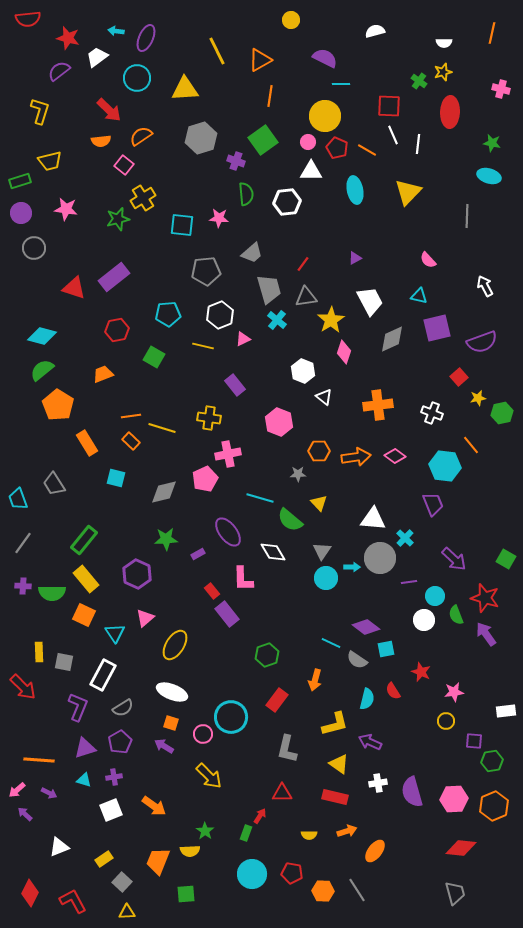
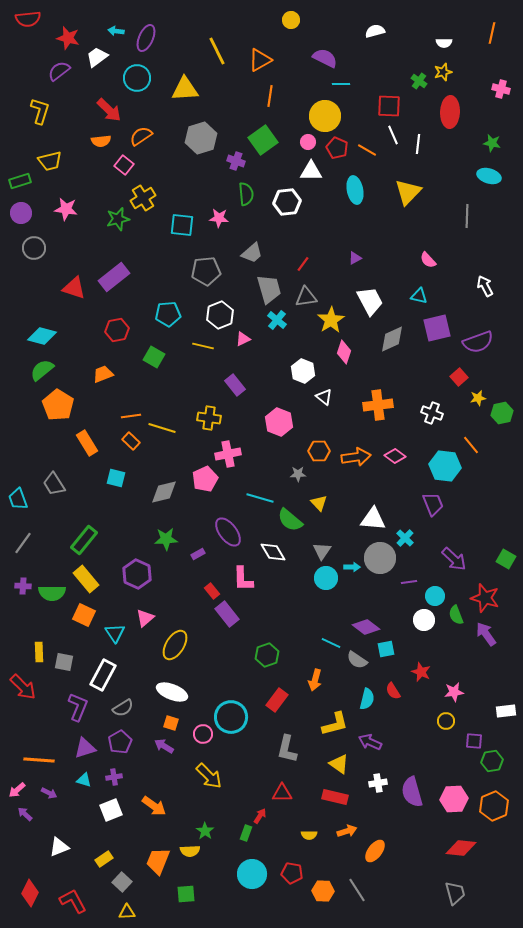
purple semicircle at (482, 342): moved 4 px left
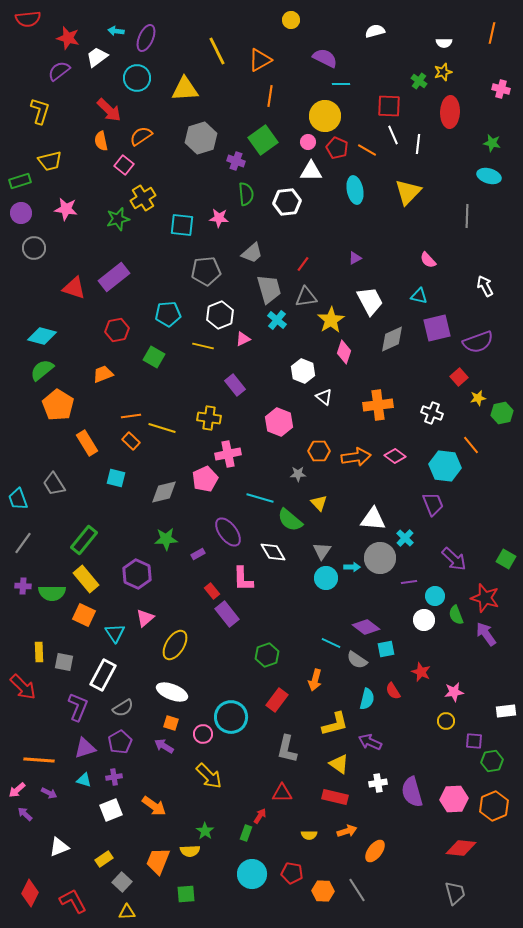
orange semicircle at (101, 141): rotated 84 degrees clockwise
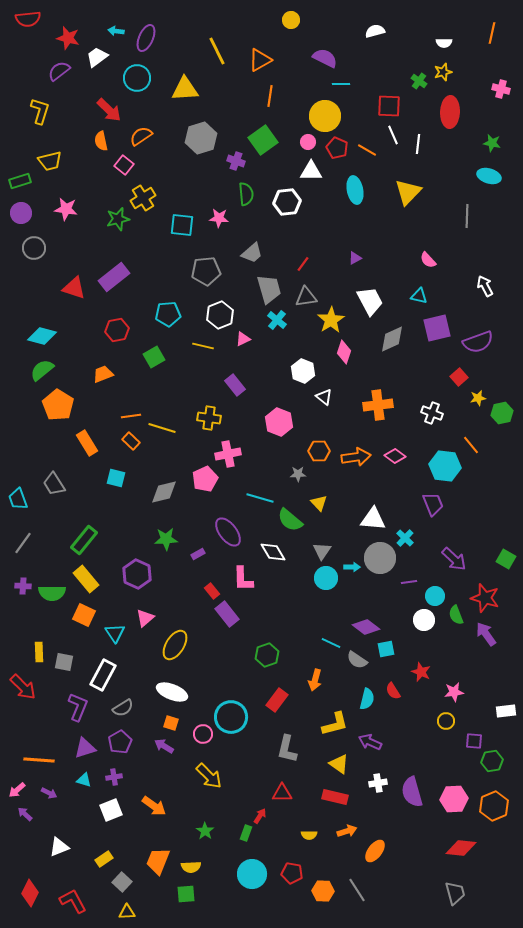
green square at (154, 357): rotated 30 degrees clockwise
yellow semicircle at (190, 851): moved 1 px right, 16 px down
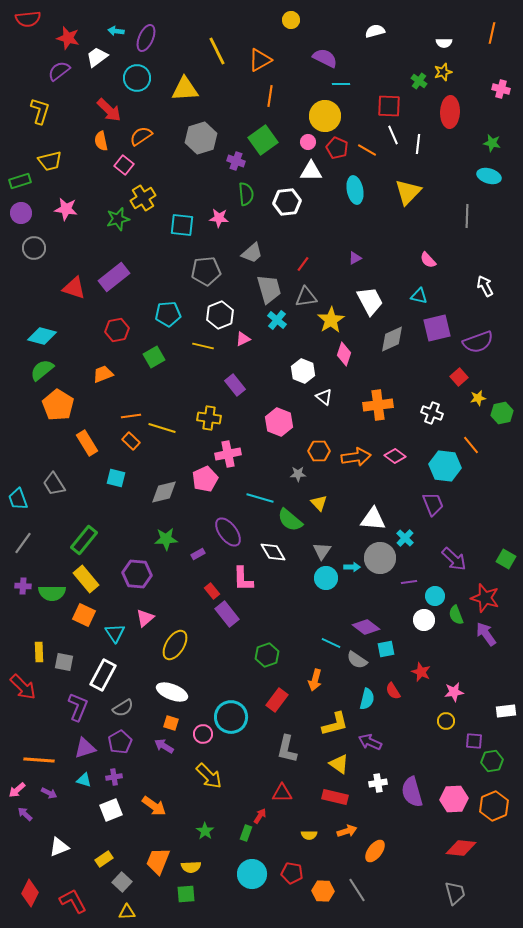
pink diamond at (344, 352): moved 2 px down
purple hexagon at (137, 574): rotated 20 degrees counterclockwise
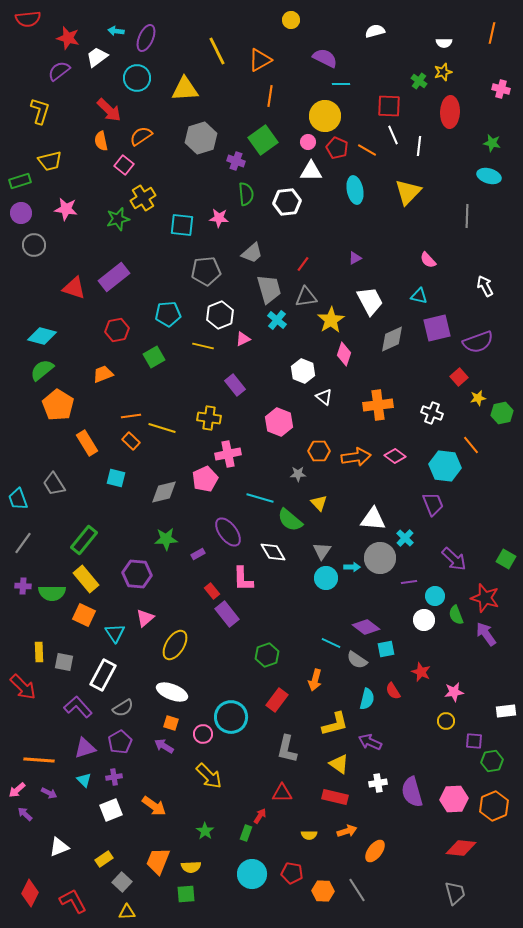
white line at (418, 144): moved 1 px right, 2 px down
gray circle at (34, 248): moved 3 px up
purple L-shape at (78, 707): rotated 64 degrees counterclockwise
cyan triangle at (84, 780): rotated 28 degrees clockwise
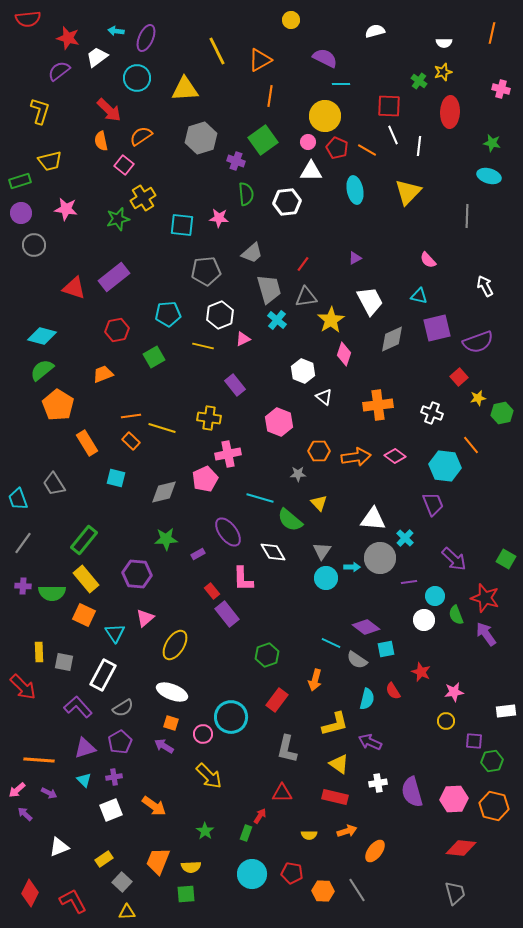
orange hexagon at (494, 806): rotated 24 degrees counterclockwise
